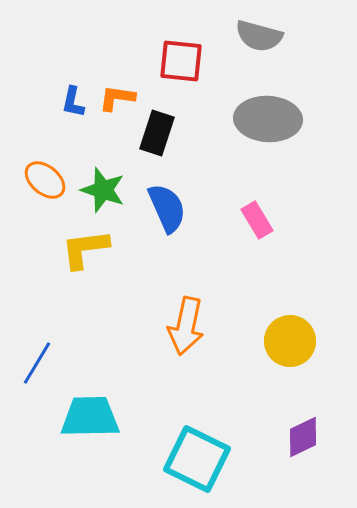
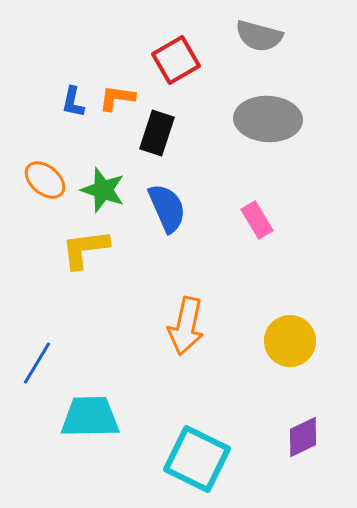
red square: moved 5 px left, 1 px up; rotated 36 degrees counterclockwise
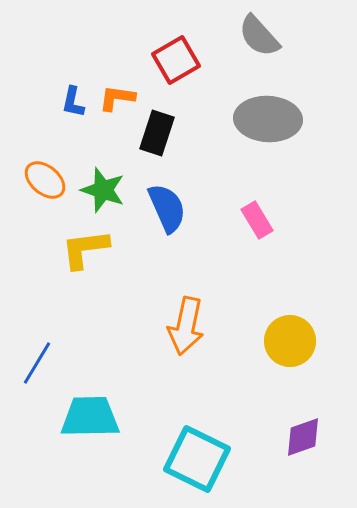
gray semicircle: rotated 33 degrees clockwise
purple diamond: rotated 6 degrees clockwise
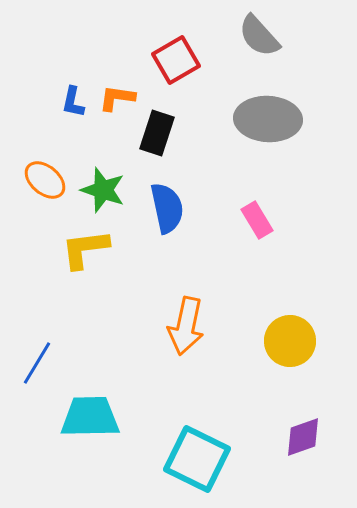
blue semicircle: rotated 12 degrees clockwise
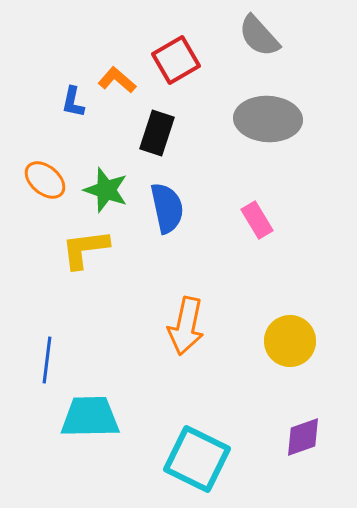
orange L-shape: moved 18 px up; rotated 33 degrees clockwise
green star: moved 3 px right
blue line: moved 10 px right, 3 px up; rotated 24 degrees counterclockwise
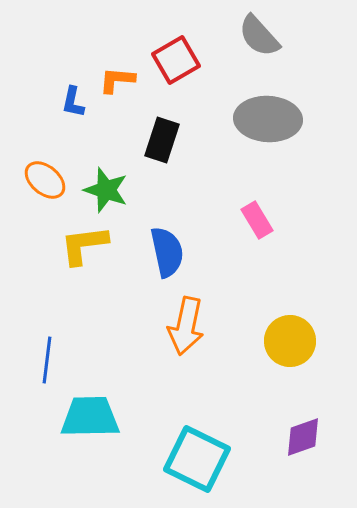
orange L-shape: rotated 36 degrees counterclockwise
black rectangle: moved 5 px right, 7 px down
blue semicircle: moved 44 px down
yellow L-shape: moved 1 px left, 4 px up
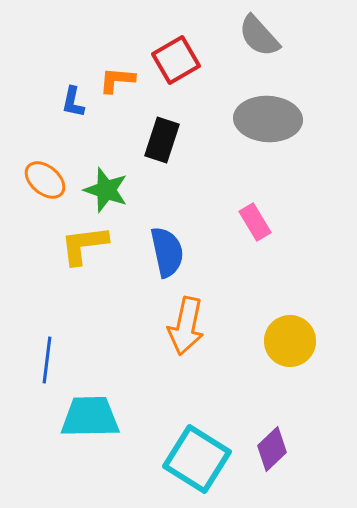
pink rectangle: moved 2 px left, 2 px down
purple diamond: moved 31 px left, 12 px down; rotated 24 degrees counterclockwise
cyan square: rotated 6 degrees clockwise
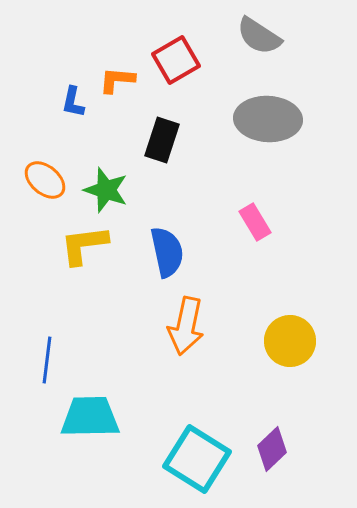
gray semicircle: rotated 15 degrees counterclockwise
